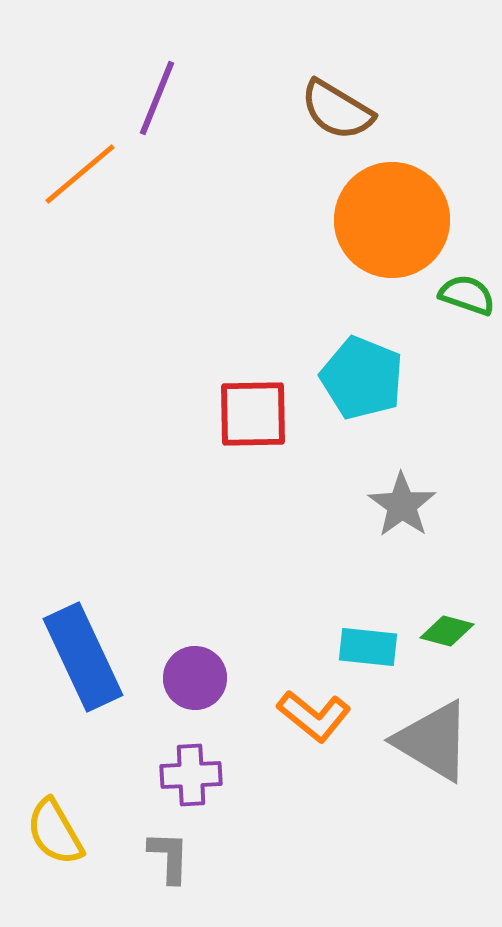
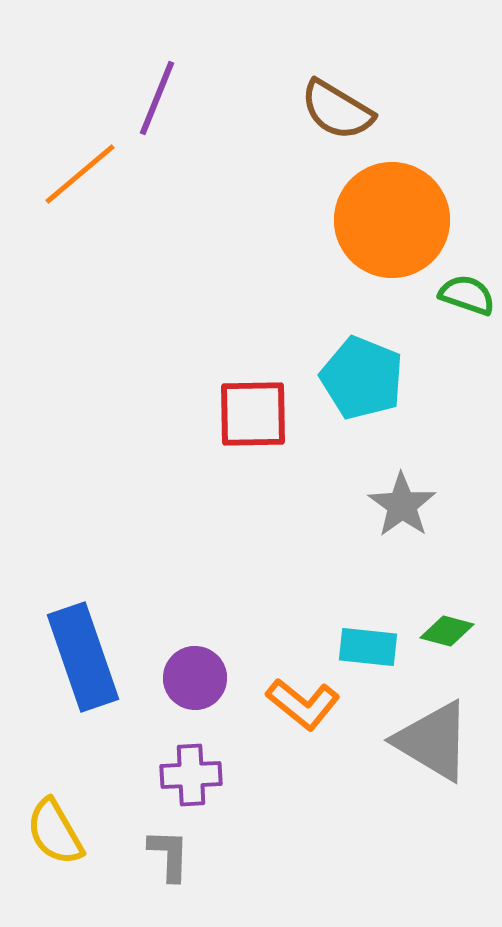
blue rectangle: rotated 6 degrees clockwise
orange L-shape: moved 11 px left, 12 px up
gray L-shape: moved 2 px up
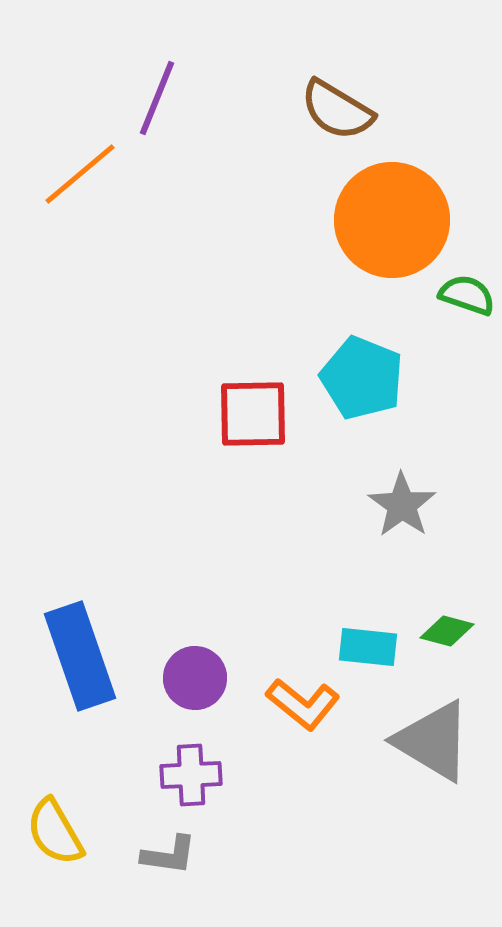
blue rectangle: moved 3 px left, 1 px up
gray L-shape: rotated 96 degrees clockwise
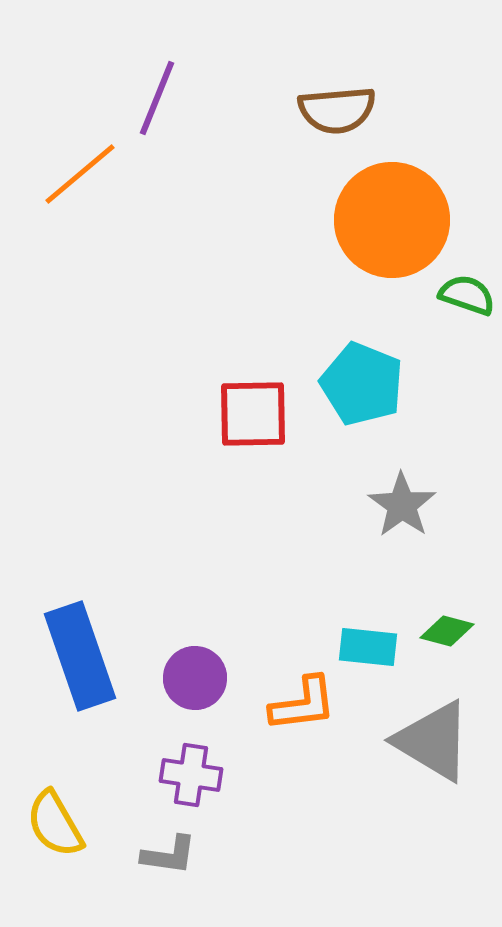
brown semicircle: rotated 36 degrees counterclockwise
cyan pentagon: moved 6 px down
orange L-shape: rotated 46 degrees counterclockwise
purple cross: rotated 12 degrees clockwise
yellow semicircle: moved 8 px up
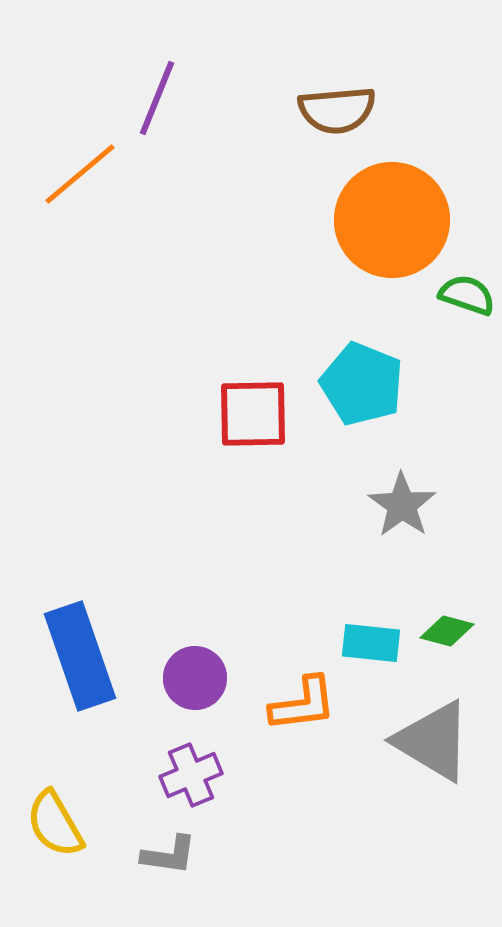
cyan rectangle: moved 3 px right, 4 px up
purple cross: rotated 32 degrees counterclockwise
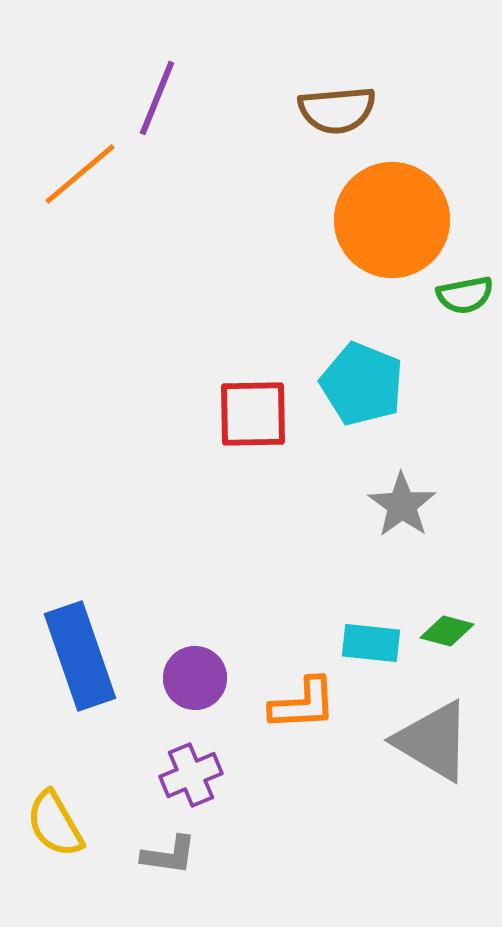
green semicircle: moved 2 px left; rotated 150 degrees clockwise
orange L-shape: rotated 4 degrees clockwise
